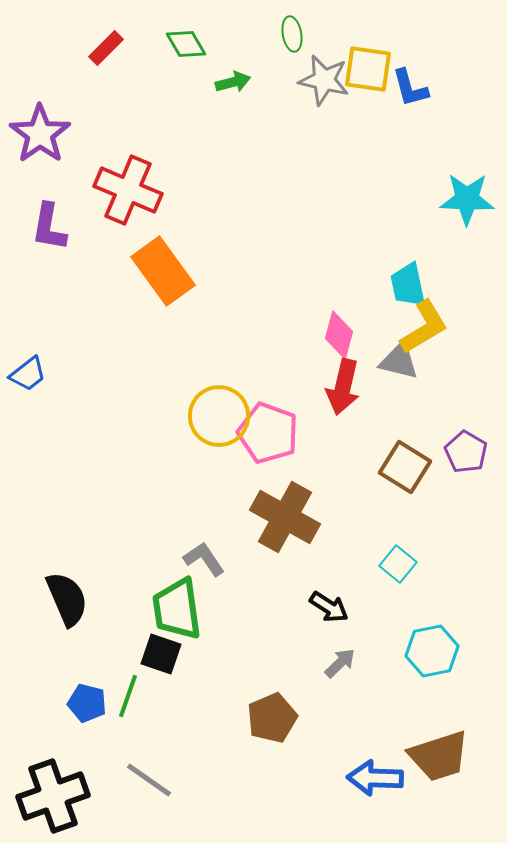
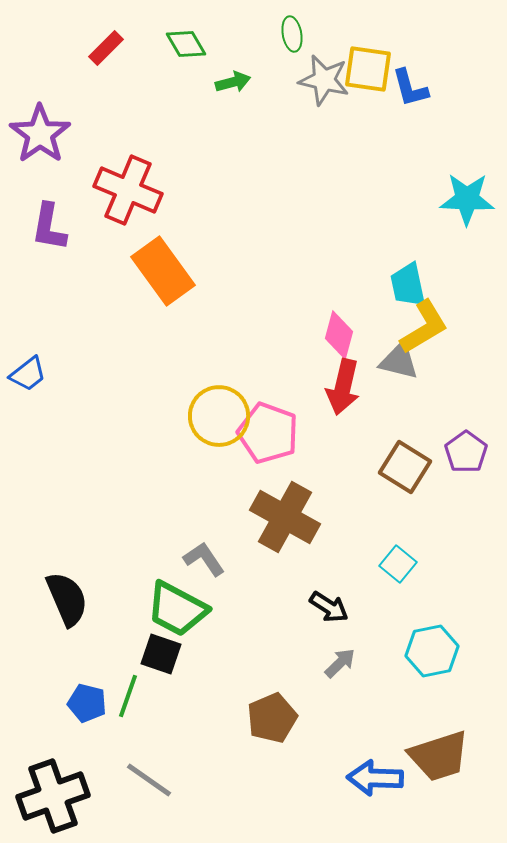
purple pentagon: rotated 6 degrees clockwise
green trapezoid: rotated 54 degrees counterclockwise
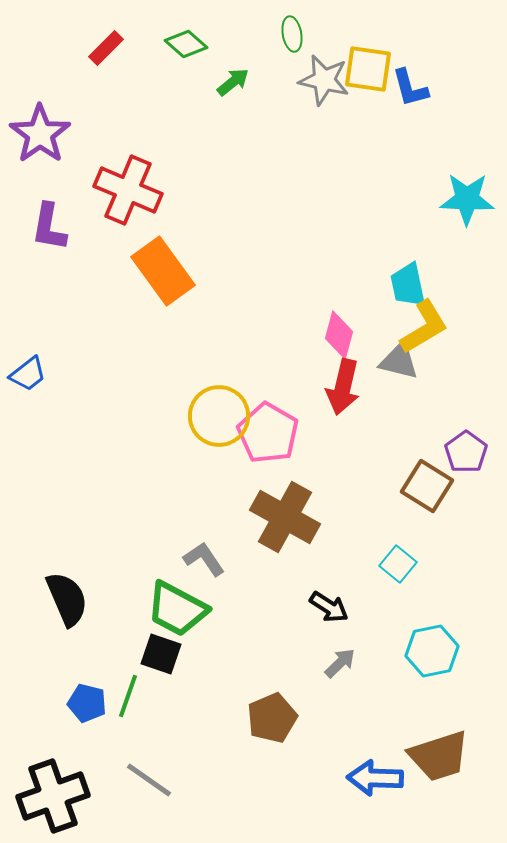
green diamond: rotated 18 degrees counterclockwise
green arrow: rotated 24 degrees counterclockwise
pink pentagon: rotated 10 degrees clockwise
brown square: moved 22 px right, 19 px down
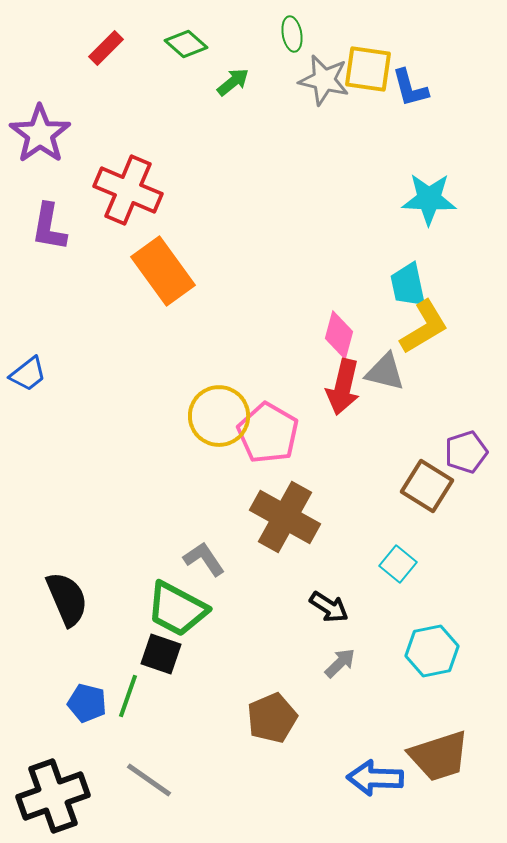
cyan star: moved 38 px left
gray triangle: moved 14 px left, 11 px down
purple pentagon: rotated 18 degrees clockwise
